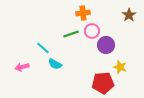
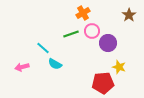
orange cross: rotated 24 degrees counterclockwise
purple circle: moved 2 px right, 2 px up
yellow star: moved 1 px left
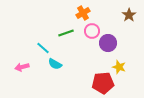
green line: moved 5 px left, 1 px up
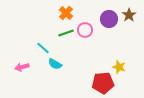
orange cross: moved 17 px left; rotated 16 degrees counterclockwise
pink circle: moved 7 px left, 1 px up
purple circle: moved 1 px right, 24 px up
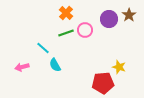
cyan semicircle: moved 1 px down; rotated 32 degrees clockwise
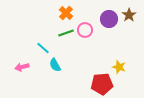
red pentagon: moved 1 px left, 1 px down
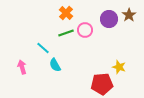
pink arrow: rotated 88 degrees clockwise
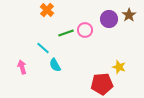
orange cross: moved 19 px left, 3 px up
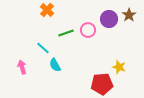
pink circle: moved 3 px right
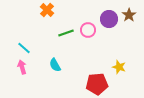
cyan line: moved 19 px left
red pentagon: moved 5 px left
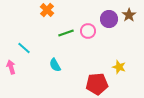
pink circle: moved 1 px down
pink arrow: moved 11 px left
